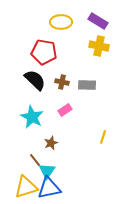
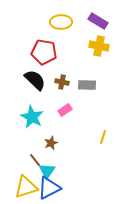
blue triangle: rotated 15 degrees counterclockwise
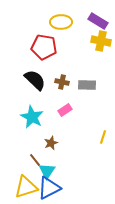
yellow cross: moved 2 px right, 5 px up
red pentagon: moved 5 px up
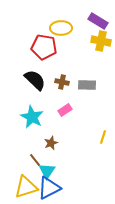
yellow ellipse: moved 6 px down
